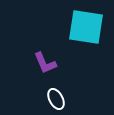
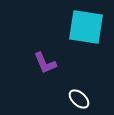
white ellipse: moved 23 px right; rotated 20 degrees counterclockwise
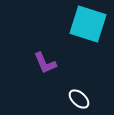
cyan square: moved 2 px right, 3 px up; rotated 9 degrees clockwise
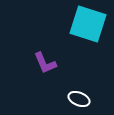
white ellipse: rotated 20 degrees counterclockwise
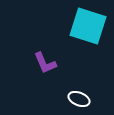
cyan square: moved 2 px down
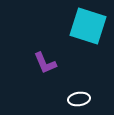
white ellipse: rotated 30 degrees counterclockwise
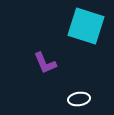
cyan square: moved 2 px left
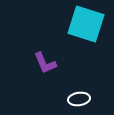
cyan square: moved 2 px up
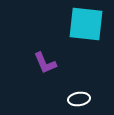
cyan square: rotated 12 degrees counterclockwise
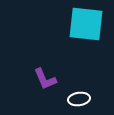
purple L-shape: moved 16 px down
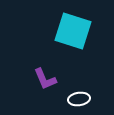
cyan square: moved 13 px left, 7 px down; rotated 12 degrees clockwise
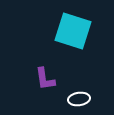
purple L-shape: rotated 15 degrees clockwise
